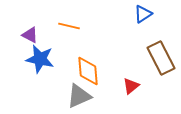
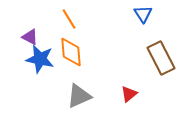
blue triangle: rotated 30 degrees counterclockwise
orange line: moved 7 px up; rotated 45 degrees clockwise
purple triangle: moved 2 px down
orange diamond: moved 17 px left, 19 px up
red triangle: moved 2 px left, 8 px down
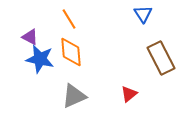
gray triangle: moved 5 px left
